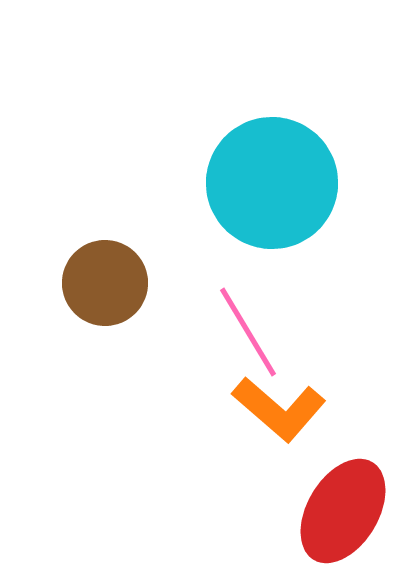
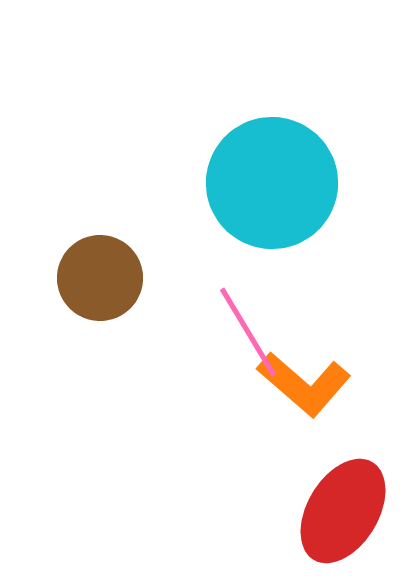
brown circle: moved 5 px left, 5 px up
orange L-shape: moved 25 px right, 25 px up
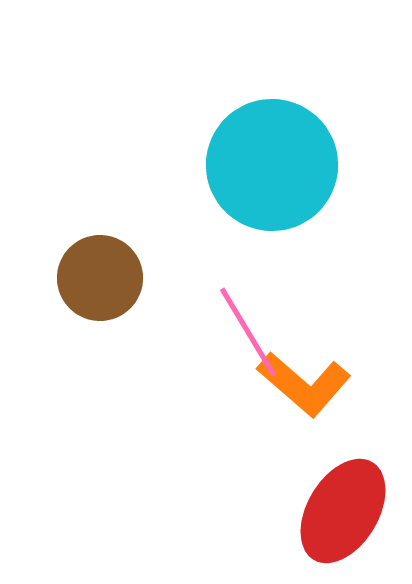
cyan circle: moved 18 px up
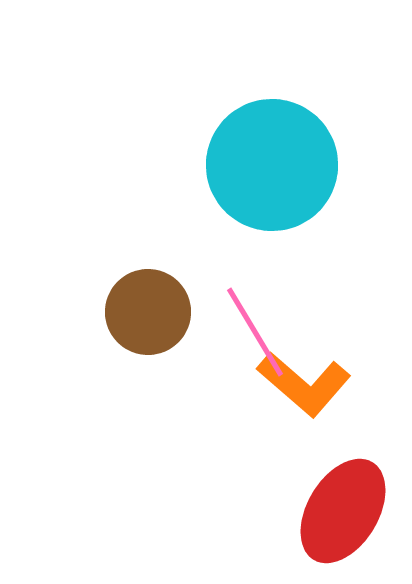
brown circle: moved 48 px right, 34 px down
pink line: moved 7 px right
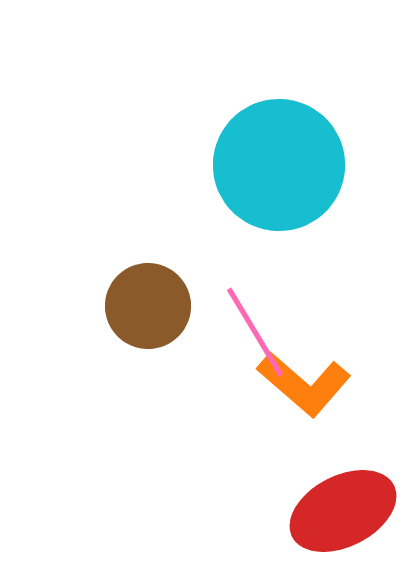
cyan circle: moved 7 px right
brown circle: moved 6 px up
red ellipse: rotated 32 degrees clockwise
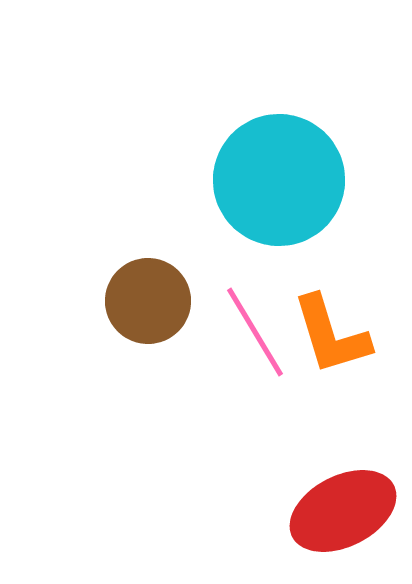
cyan circle: moved 15 px down
brown circle: moved 5 px up
orange L-shape: moved 27 px right, 49 px up; rotated 32 degrees clockwise
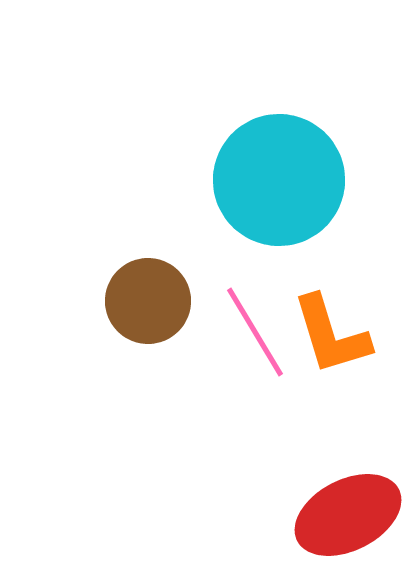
red ellipse: moved 5 px right, 4 px down
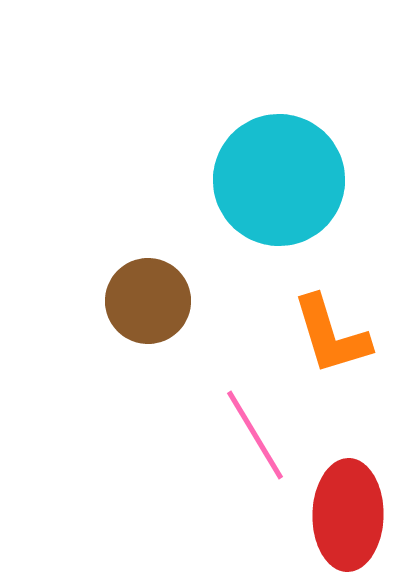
pink line: moved 103 px down
red ellipse: rotated 62 degrees counterclockwise
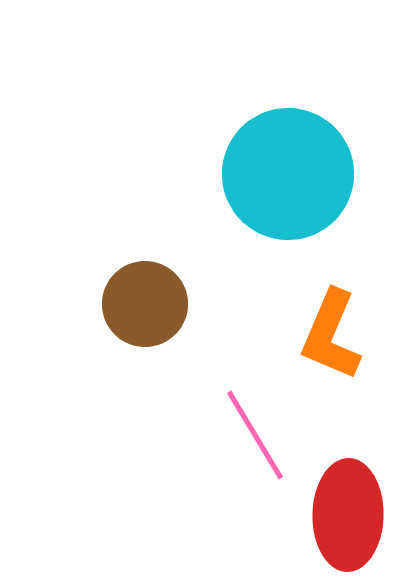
cyan circle: moved 9 px right, 6 px up
brown circle: moved 3 px left, 3 px down
orange L-shape: rotated 40 degrees clockwise
